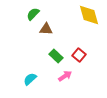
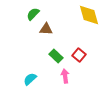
pink arrow: rotated 64 degrees counterclockwise
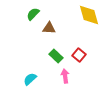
brown triangle: moved 3 px right, 1 px up
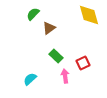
brown triangle: rotated 40 degrees counterclockwise
red square: moved 4 px right, 8 px down; rotated 24 degrees clockwise
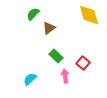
red square: rotated 24 degrees counterclockwise
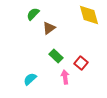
red square: moved 2 px left
pink arrow: moved 1 px down
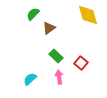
yellow diamond: moved 1 px left
pink arrow: moved 6 px left
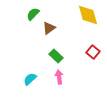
red square: moved 12 px right, 11 px up
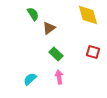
green semicircle: rotated 104 degrees clockwise
red square: rotated 24 degrees counterclockwise
green rectangle: moved 2 px up
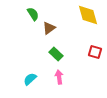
red square: moved 2 px right
